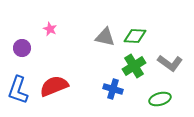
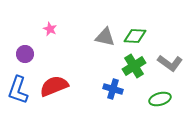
purple circle: moved 3 px right, 6 px down
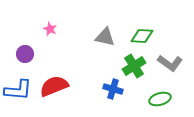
green diamond: moved 7 px right
blue L-shape: rotated 104 degrees counterclockwise
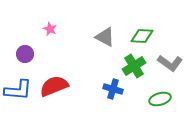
gray triangle: rotated 15 degrees clockwise
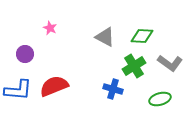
pink star: moved 1 px up
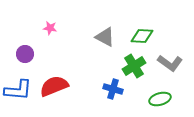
pink star: rotated 16 degrees counterclockwise
